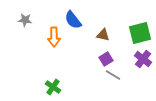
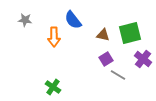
green square: moved 10 px left
gray line: moved 5 px right
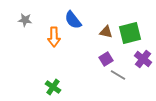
brown triangle: moved 3 px right, 3 px up
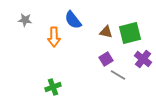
green cross: rotated 35 degrees clockwise
